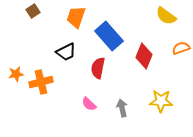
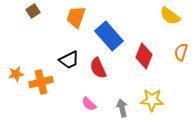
yellow semicircle: moved 4 px right
orange semicircle: moved 4 px down; rotated 54 degrees counterclockwise
black trapezoid: moved 3 px right, 8 px down
red semicircle: rotated 35 degrees counterclockwise
yellow star: moved 9 px left, 1 px up
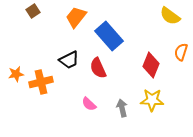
orange trapezoid: rotated 20 degrees clockwise
red diamond: moved 7 px right, 9 px down
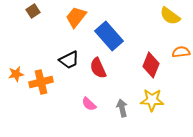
orange semicircle: rotated 66 degrees clockwise
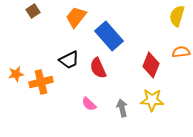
yellow semicircle: moved 7 px right; rotated 70 degrees clockwise
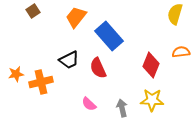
yellow semicircle: moved 2 px left, 2 px up
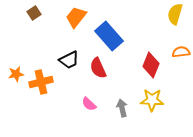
brown square: moved 1 px right, 2 px down
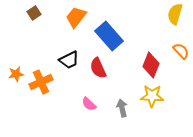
orange semicircle: moved 1 px up; rotated 54 degrees clockwise
orange cross: rotated 10 degrees counterclockwise
yellow star: moved 4 px up
